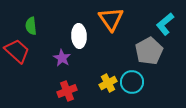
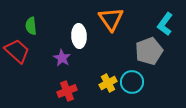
cyan L-shape: rotated 15 degrees counterclockwise
gray pentagon: rotated 8 degrees clockwise
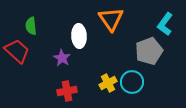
red cross: rotated 12 degrees clockwise
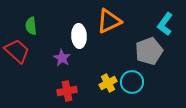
orange triangle: moved 2 px left, 2 px down; rotated 40 degrees clockwise
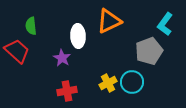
white ellipse: moved 1 px left
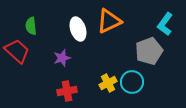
white ellipse: moved 7 px up; rotated 15 degrees counterclockwise
purple star: rotated 24 degrees clockwise
